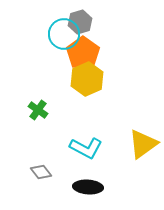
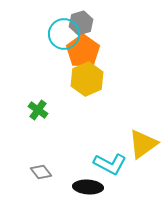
gray hexagon: moved 1 px right, 1 px down
orange pentagon: moved 2 px up
cyan L-shape: moved 24 px right, 16 px down
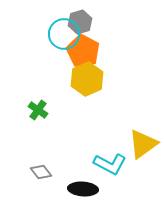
gray hexagon: moved 1 px left, 1 px up
orange pentagon: rotated 8 degrees counterclockwise
black ellipse: moved 5 px left, 2 px down
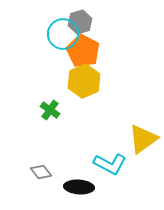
cyan circle: moved 1 px left
yellow hexagon: moved 3 px left, 2 px down
green cross: moved 12 px right
yellow triangle: moved 5 px up
black ellipse: moved 4 px left, 2 px up
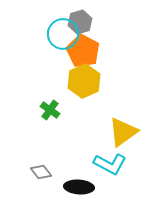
yellow triangle: moved 20 px left, 7 px up
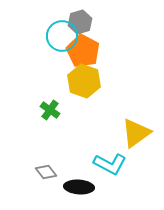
cyan circle: moved 1 px left, 2 px down
yellow hexagon: rotated 16 degrees counterclockwise
yellow triangle: moved 13 px right, 1 px down
gray diamond: moved 5 px right
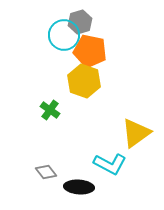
cyan circle: moved 2 px right, 1 px up
orange pentagon: moved 7 px right; rotated 16 degrees counterclockwise
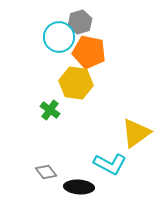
cyan circle: moved 5 px left, 2 px down
orange pentagon: moved 1 px left, 1 px down
yellow hexagon: moved 8 px left, 2 px down; rotated 12 degrees counterclockwise
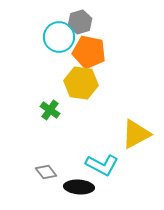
yellow hexagon: moved 5 px right
yellow triangle: moved 1 px down; rotated 8 degrees clockwise
cyan L-shape: moved 8 px left, 1 px down
